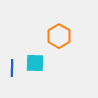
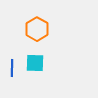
orange hexagon: moved 22 px left, 7 px up
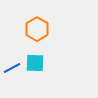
blue line: rotated 60 degrees clockwise
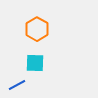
blue line: moved 5 px right, 17 px down
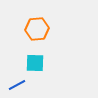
orange hexagon: rotated 25 degrees clockwise
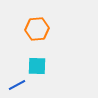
cyan square: moved 2 px right, 3 px down
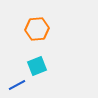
cyan square: rotated 24 degrees counterclockwise
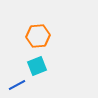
orange hexagon: moved 1 px right, 7 px down
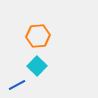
cyan square: rotated 24 degrees counterclockwise
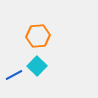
blue line: moved 3 px left, 10 px up
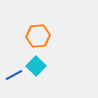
cyan square: moved 1 px left
